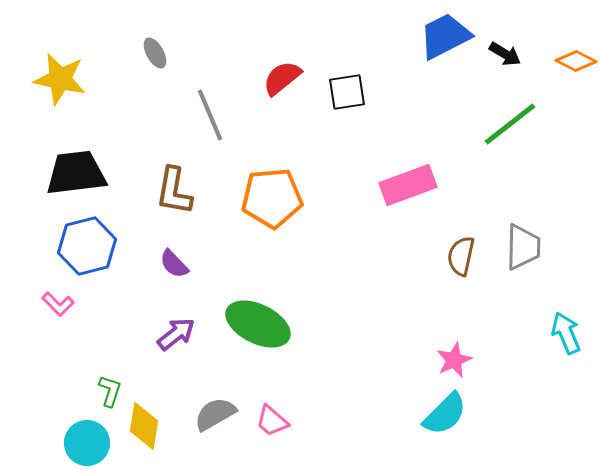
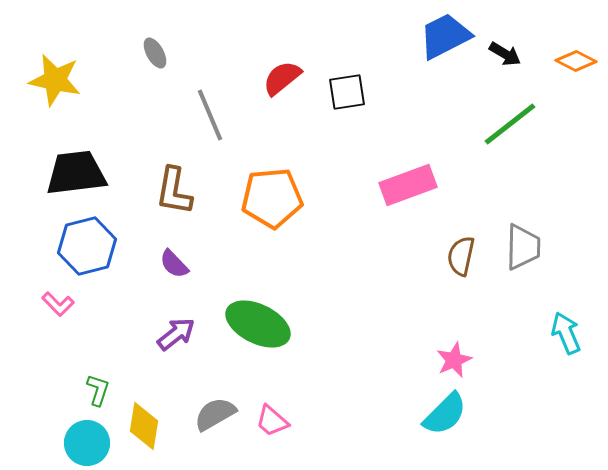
yellow star: moved 5 px left, 1 px down
green L-shape: moved 12 px left, 1 px up
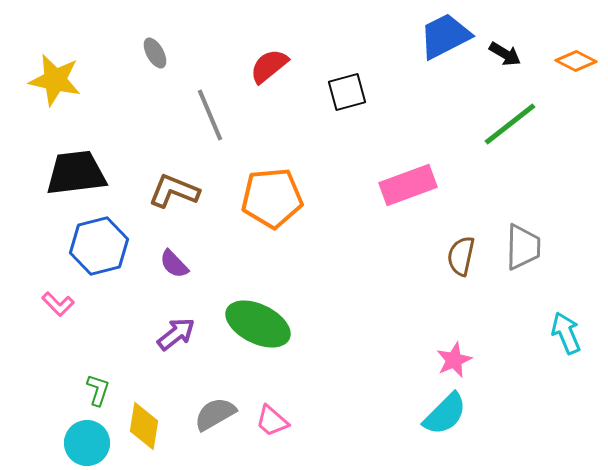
red semicircle: moved 13 px left, 12 px up
black square: rotated 6 degrees counterclockwise
brown L-shape: rotated 102 degrees clockwise
blue hexagon: moved 12 px right
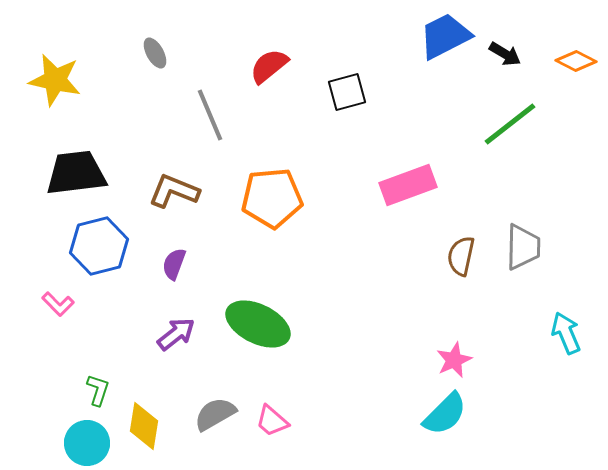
purple semicircle: rotated 64 degrees clockwise
